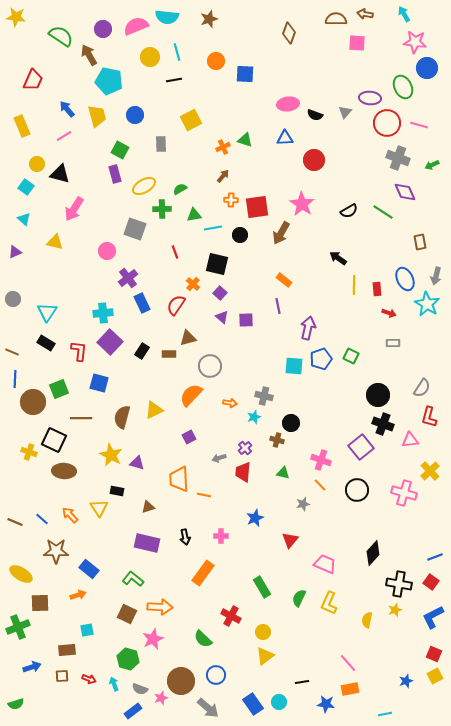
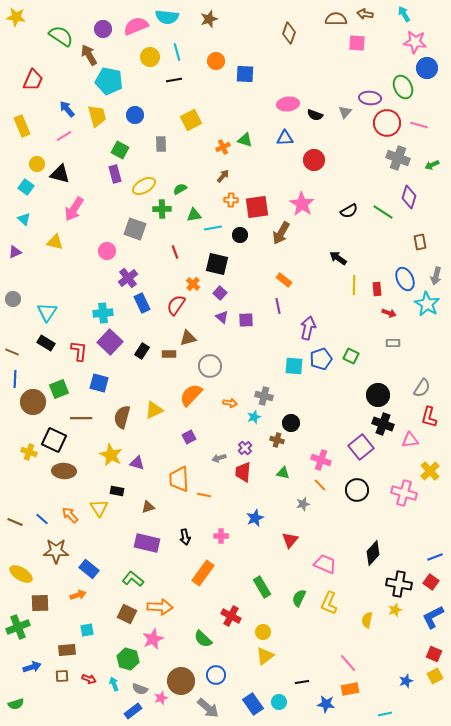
purple diamond at (405, 192): moved 4 px right, 5 px down; rotated 40 degrees clockwise
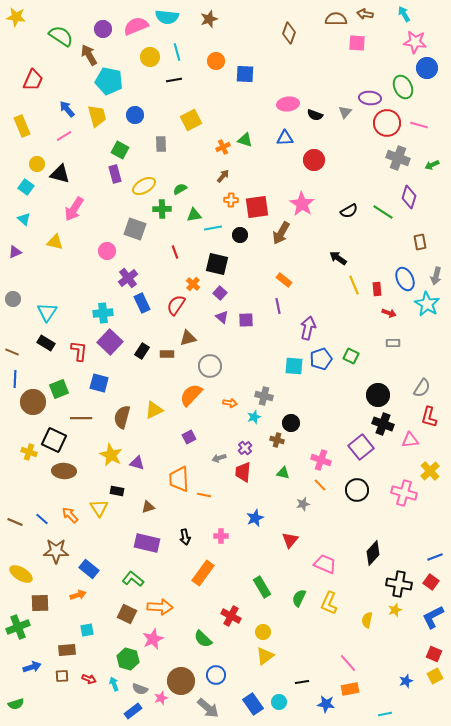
yellow line at (354, 285): rotated 24 degrees counterclockwise
brown rectangle at (169, 354): moved 2 px left
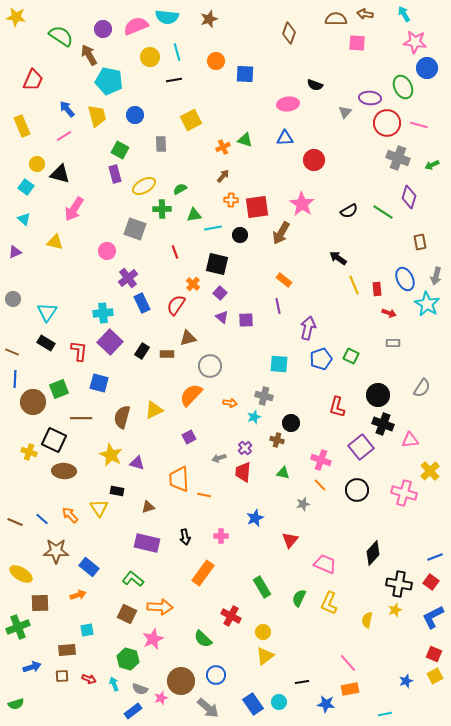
black semicircle at (315, 115): moved 30 px up
cyan square at (294, 366): moved 15 px left, 2 px up
red L-shape at (429, 417): moved 92 px left, 10 px up
blue rectangle at (89, 569): moved 2 px up
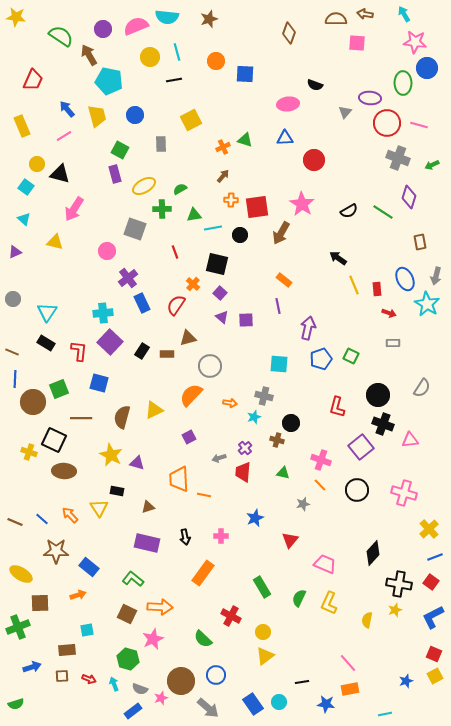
green ellipse at (403, 87): moved 4 px up; rotated 25 degrees clockwise
yellow cross at (430, 471): moved 1 px left, 58 px down
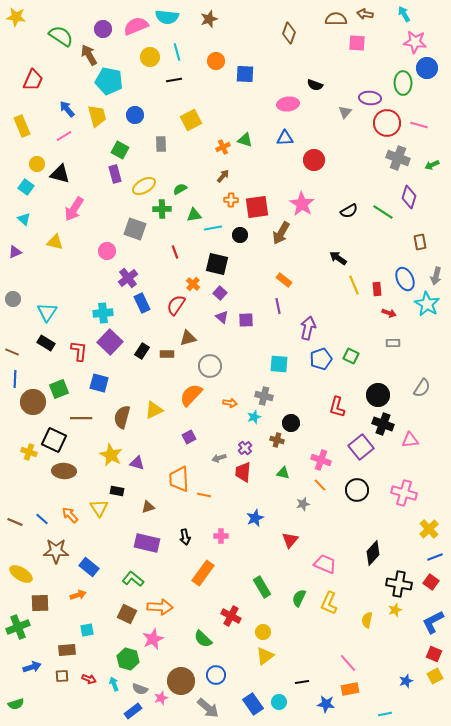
blue L-shape at (433, 617): moved 5 px down
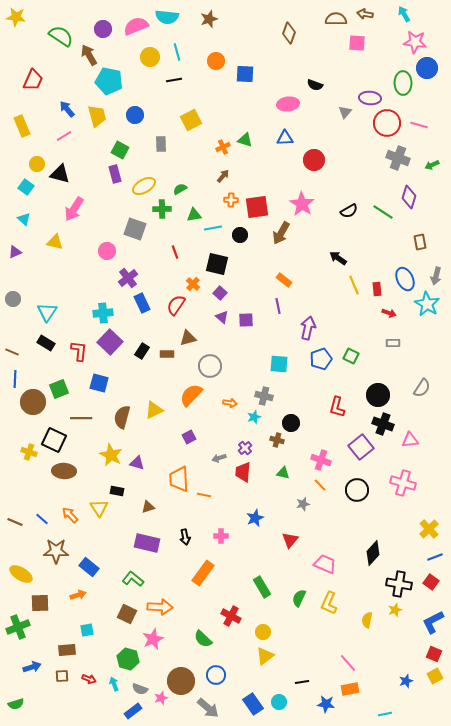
pink cross at (404, 493): moved 1 px left, 10 px up
